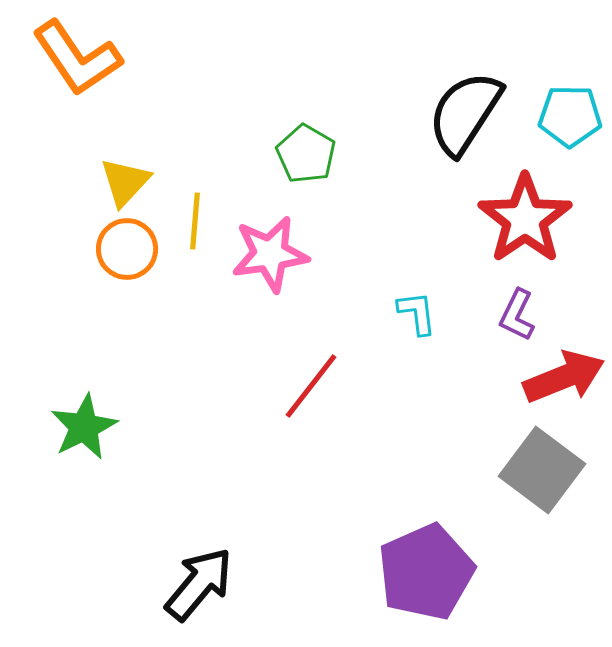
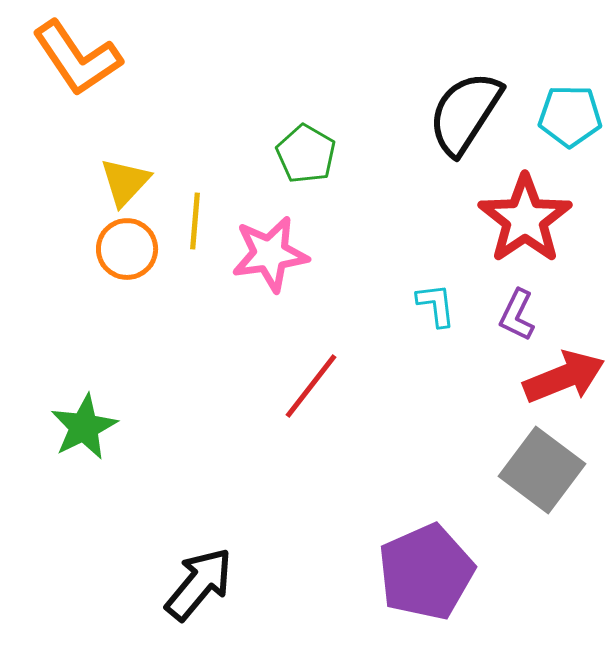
cyan L-shape: moved 19 px right, 8 px up
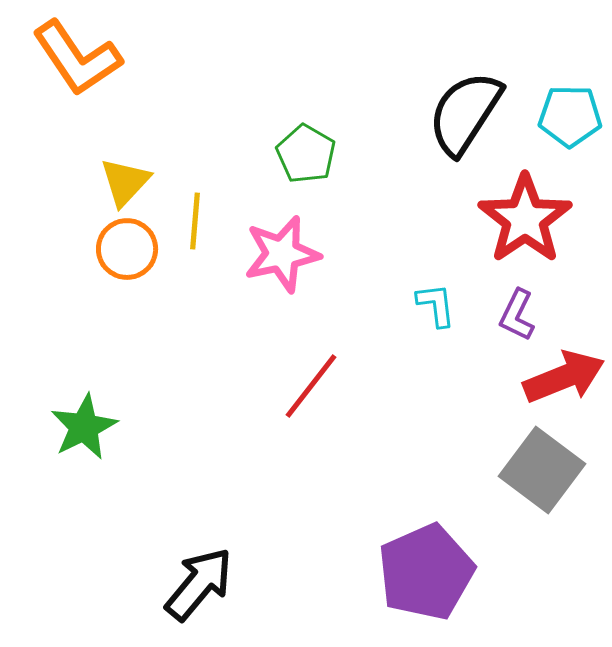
pink star: moved 12 px right; rotated 4 degrees counterclockwise
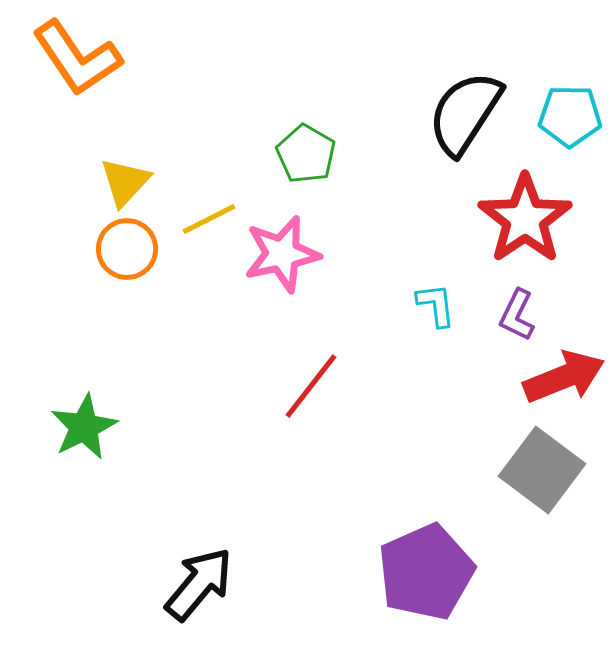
yellow line: moved 14 px right, 2 px up; rotated 58 degrees clockwise
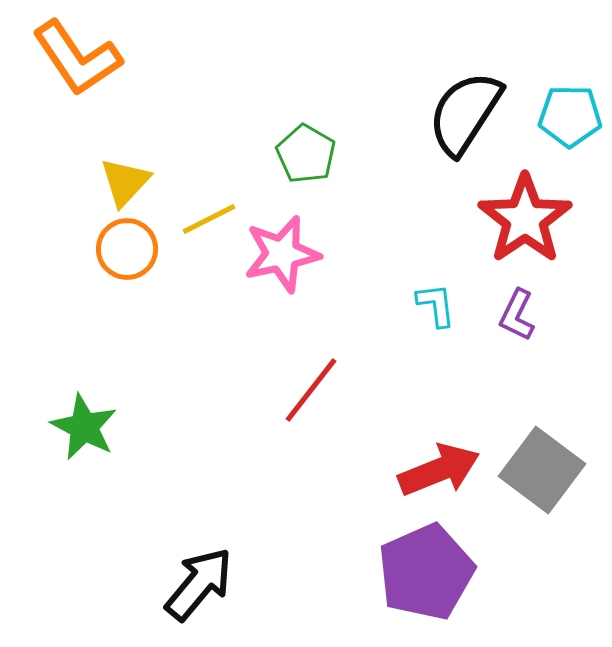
red arrow: moved 125 px left, 93 px down
red line: moved 4 px down
green star: rotated 18 degrees counterclockwise
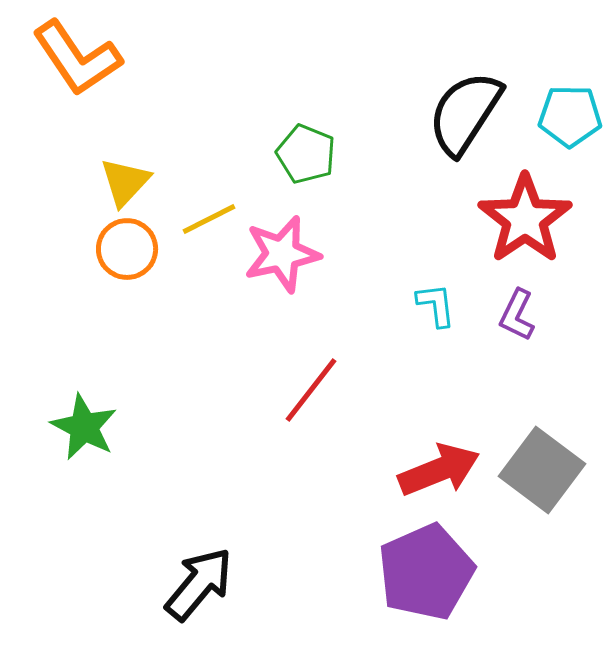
green pentagon: rotated 8 degrees counterclockwise
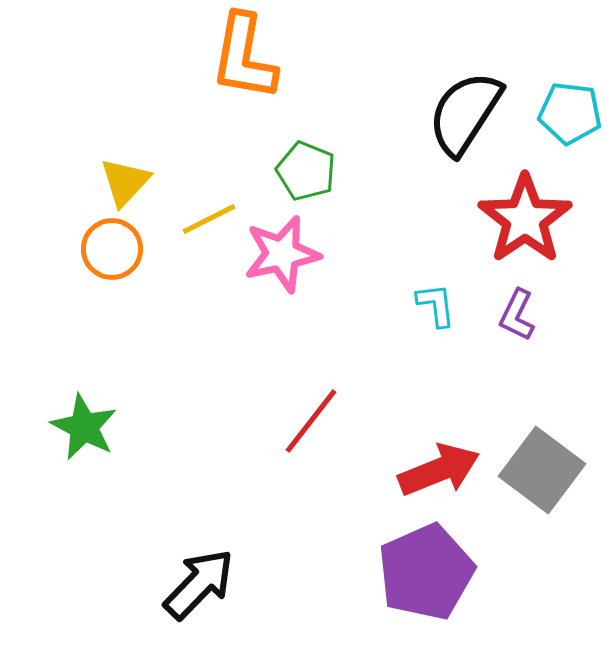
orange L-shape: moved 167 px right, 1 px up; rotated 44 degrees clockwise
cyan pentagon: moved 3 px up; rotated 6 degrees clockwise
green pentagon: moved 17 px down
orange circle: moved 15 px left
red line: moved 31 px down
black arrow: rotated 4 degrees clockwise
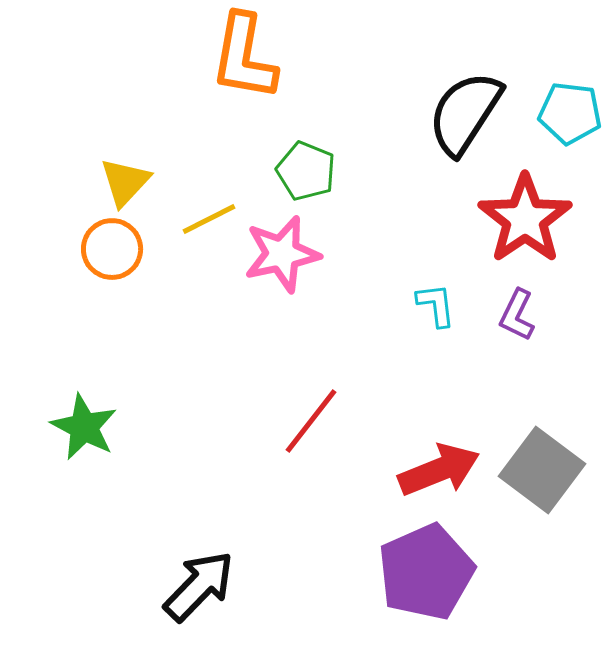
black arrow: moved 2 px down
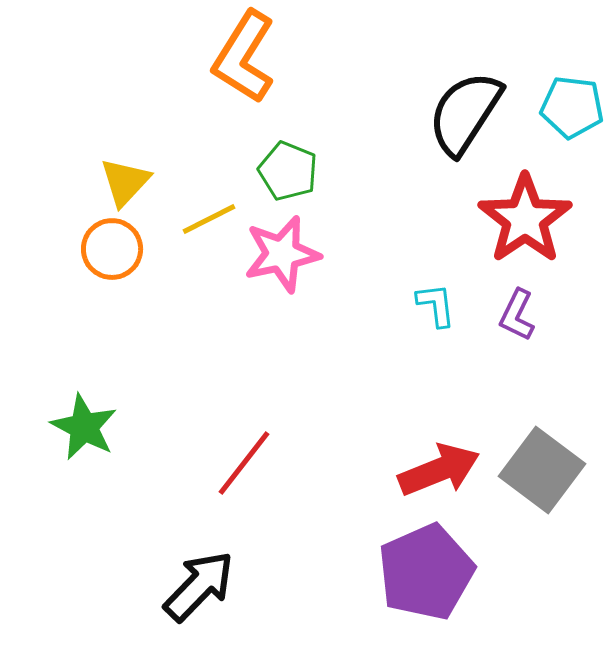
orange L-shape: rotated 22 degrees clockwise
cyan pentagon: moved 2 px right, 6 px up
green pentagon: moved 18 px left
red line: moved 67 px left, 42 px down
